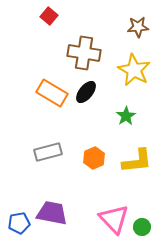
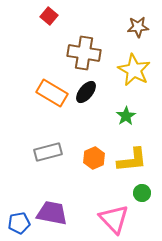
yellow L-shape: moved 5 px left, 1 px up
green circle: moved 34 px up
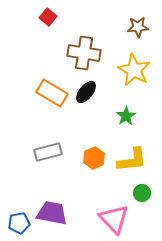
red square: moved 1 px left, 1 px down
